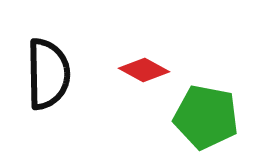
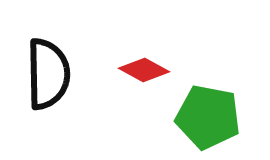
green pentagon: moved 2 px right
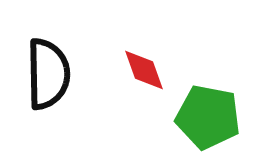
red diamond: rotated 42 degrees clockwise
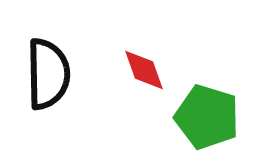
green pentagon: moved 1 px left; rotated 6 degrees clockwise
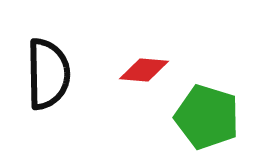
red diamond: rotated 66 degrees counterclockwise
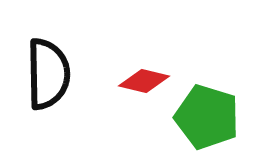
red diamond: moved 11 px down; rotated 9 degrees clockwise
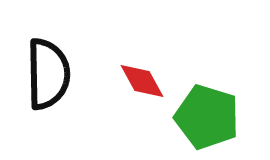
red diamond: moved 2 px left; rotated 48 degrees clockwise
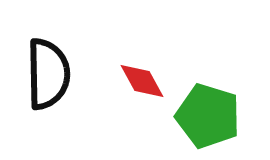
green pentagon: moved 1 px right, 1 px up
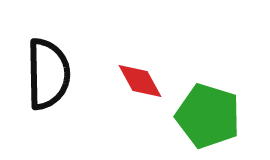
red diamond: moved 2 px left
